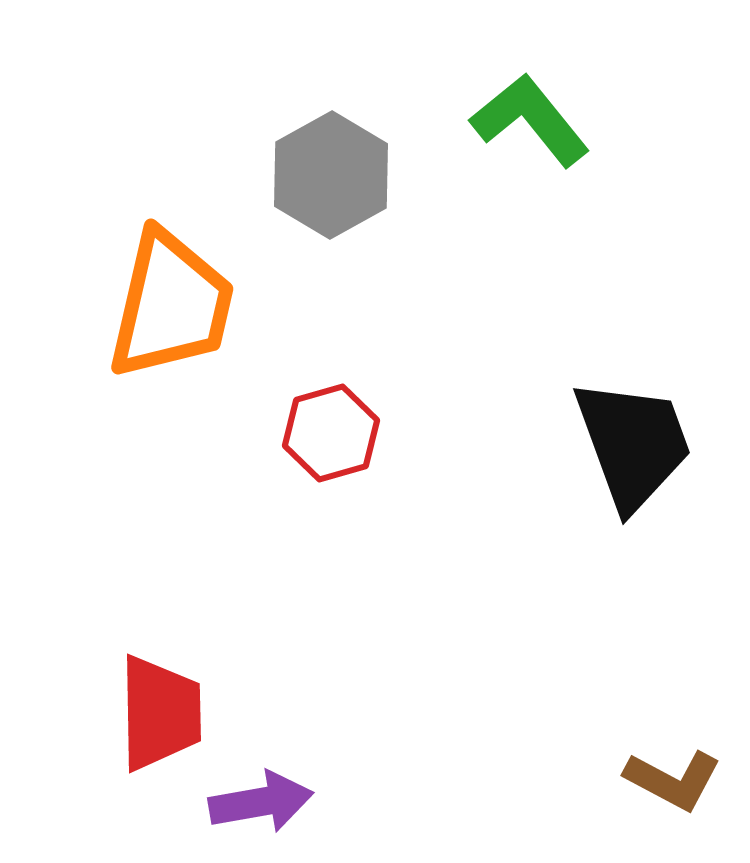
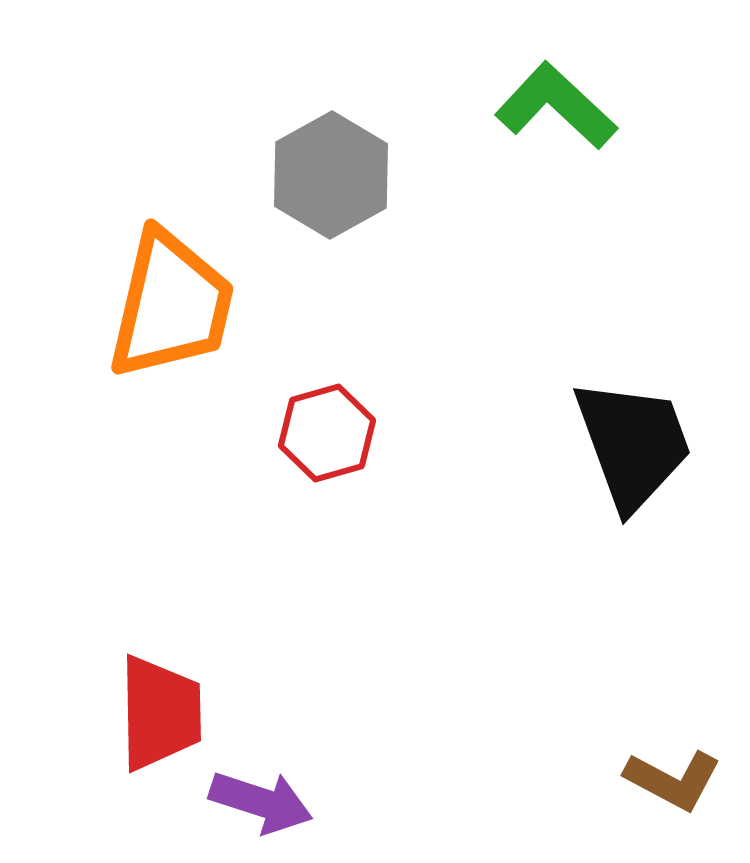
green L-shape: moved 26 px right, 14 px up; rotated 8 degrees counterclockwise
red hexagon: moved 4 px left
purple arrow: rotated 28 degrees clockwise
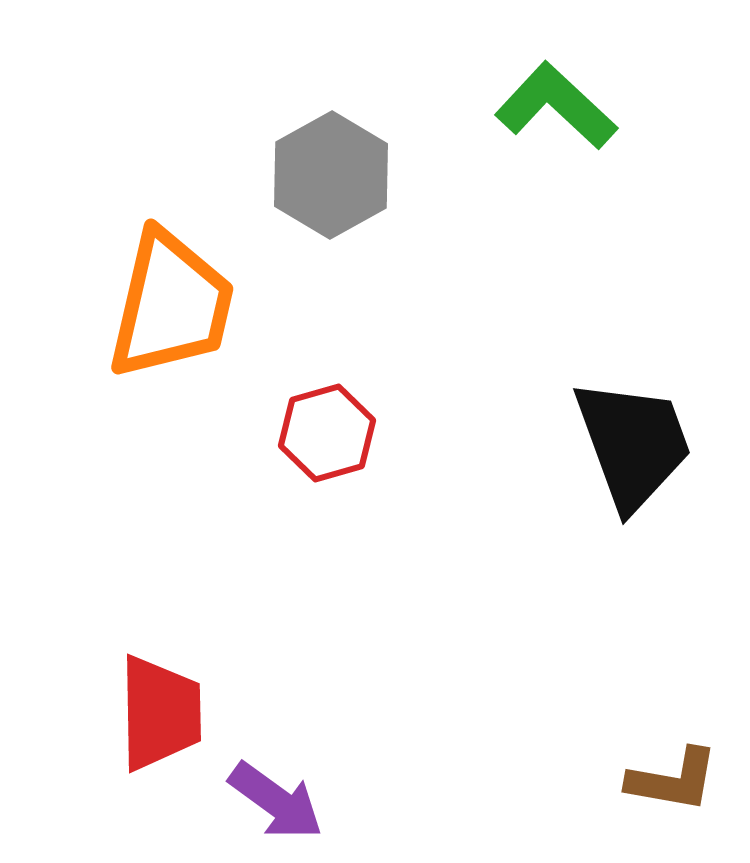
brown L-shape: rotated 18 degrees counterclockwise
purple arrow: moved 15 px right, 1 px up; rotated 18 degrees clockwise
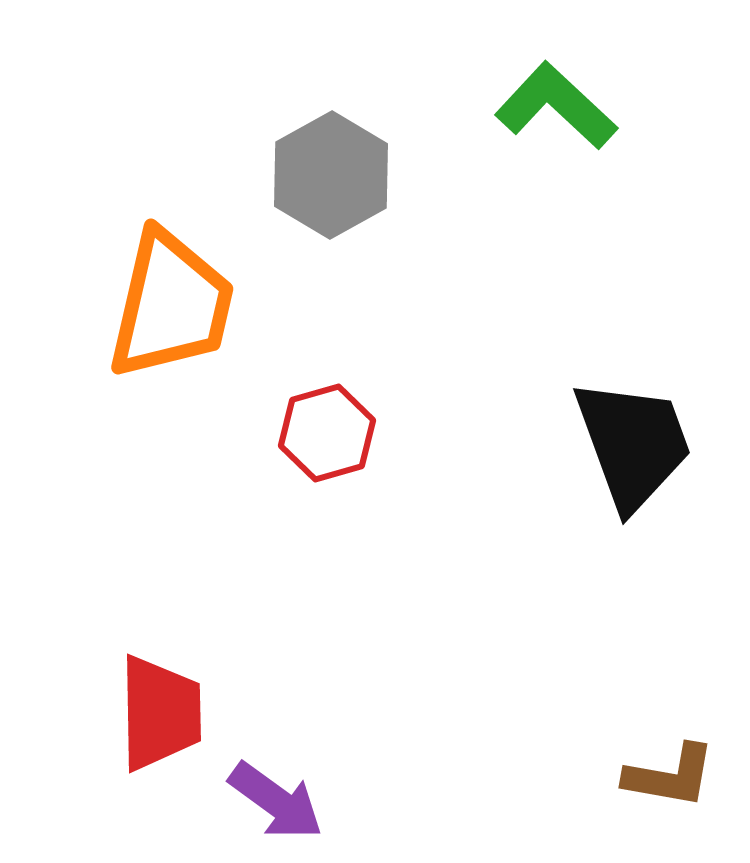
brown L-shape: moved 3 px left, 4 px up
